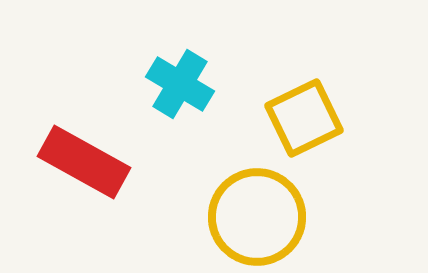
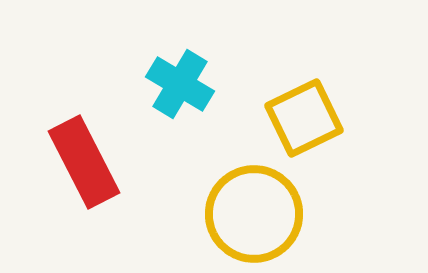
red rectangle: rotated 34 degrees clockwise
yellow circle: moved 3 px left, 3 px up
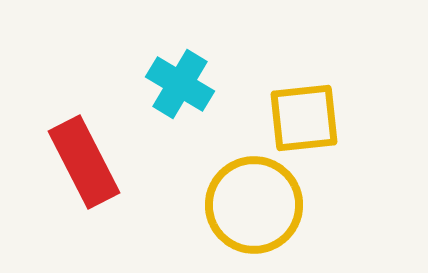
yellow square: rotated 20 degrees clockwise
yellow circle: moved 9 px up
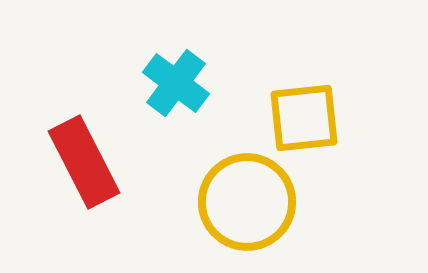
cyan cross: moved 4 px left, 1 px up; rotated 6 degrees clockwise
yellow circle: moved 7 px left, 3 px up
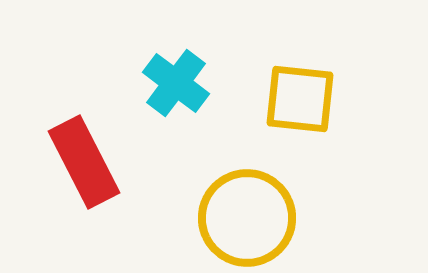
yellow square: moved 4 px left, 19 px up; rotated 12 degrees clockwise
yellow circle: moved 16 px down
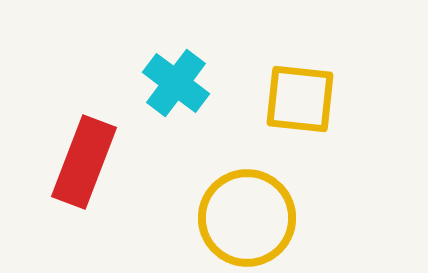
red rectangle: rotated 48 degrees clockwise
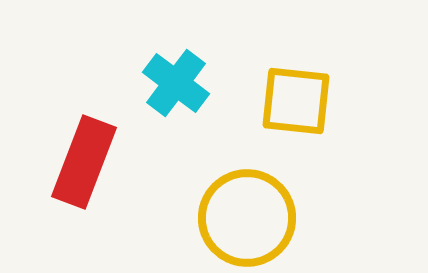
yellow square: moved 4 px left, 2 px down
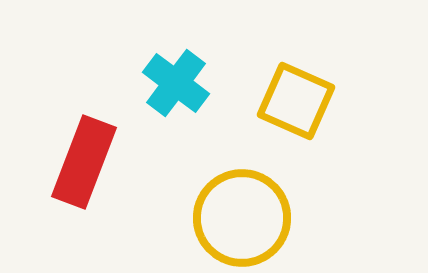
yellow square: rotated 18 degrees clockwise
yellow circle: moved 5 px left
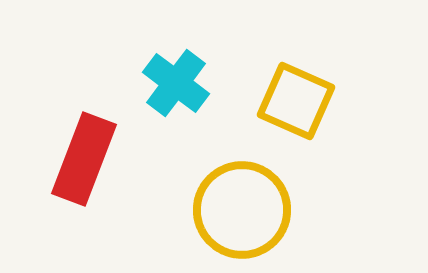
red rectangle: moved 3 px up
yellow circle: moved 8 px up
